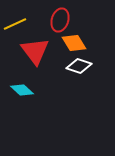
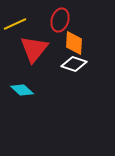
orange diamond: rotated 35 degrees clockwise
red triangle: moved 1 px left, 2 px up; rotated 16 degrees clockwise
white diamond: moved 5 px left, 2 px up
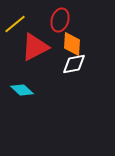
yellow line: rotated 15 degrees counterclockwise
orange diamond: moved 2 px left, 1 px down
red triangle: moved 1 px right, 2 px up; rotated 24 degrees clockwise
white diamond: rotated 30 degrees counterclockwise
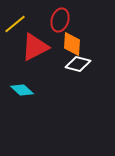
white diamond: moved 4 px right; rotated 25 degrees clockwise
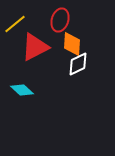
white diamond: rotated 40 degrees counterclockwise
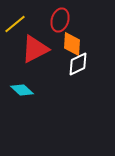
red triangle: moved 2 px down
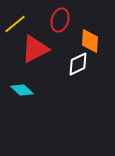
orange diamond: moved 18 px right, 3 px up
